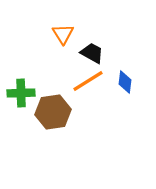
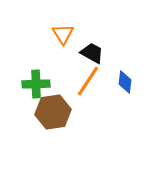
orange line: rotated 24 degrees counterclockwise
green cross: moved 15 px right, 9 px up
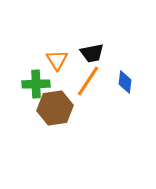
orange triangle: moved 6 px left, 26 px down
black trapezoid: rotated 140 degrees clockwise
brown hexagon: moved 2 px right, 4 px up
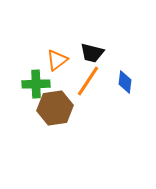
black trapezoid: rotated 25 degrees clockwise
orange triangle: rotated 25 degrees clockwise
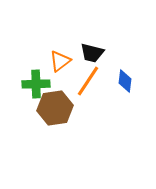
orange triangle: moved 3 px right, 1 px down
blue diamond: moved 1 px up
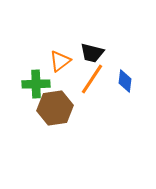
orange line: moved 4 px right, 2 px up
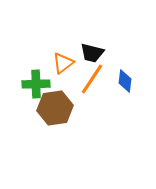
orange triangle: moved 3 px right, 2 px down
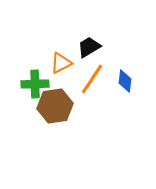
black trapezoid: moved 3 px left, 6 px up; rotated 135 degrees clockwise
orange triangle: moved 2 px left; rotated 10 degrees clockwise
green cross: moved 1 px left
brown hexagon: moved 2 px up
